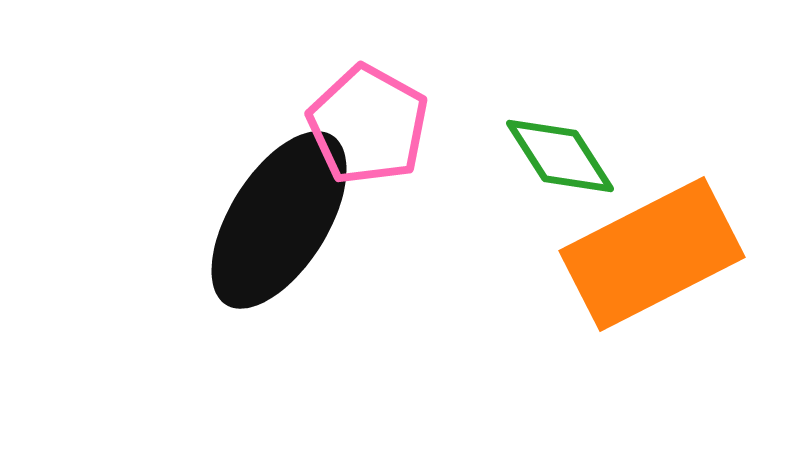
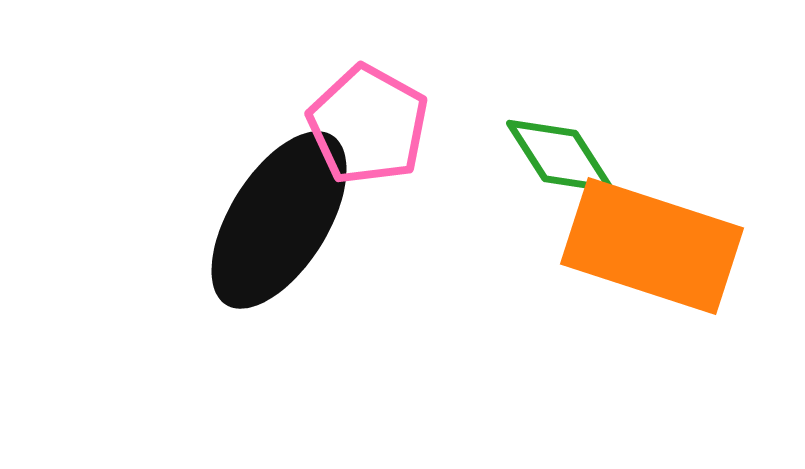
orange rectangle: moved 8 px up; rotated 45 degrees clockwise
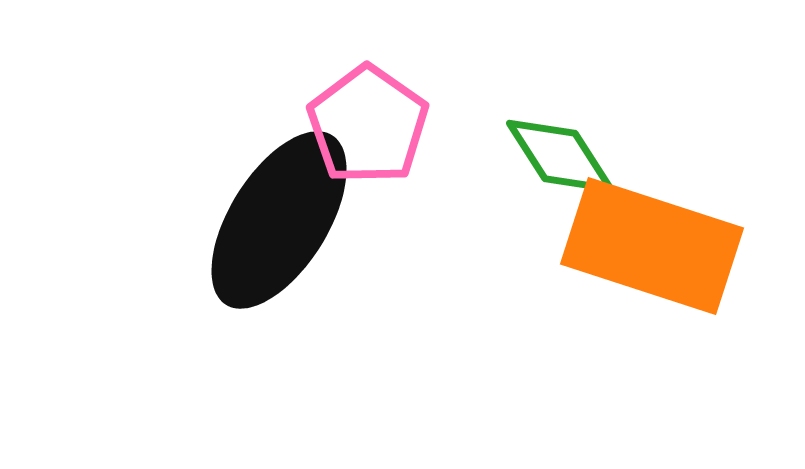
pink pentagon: rotated 6 degrees clockwise
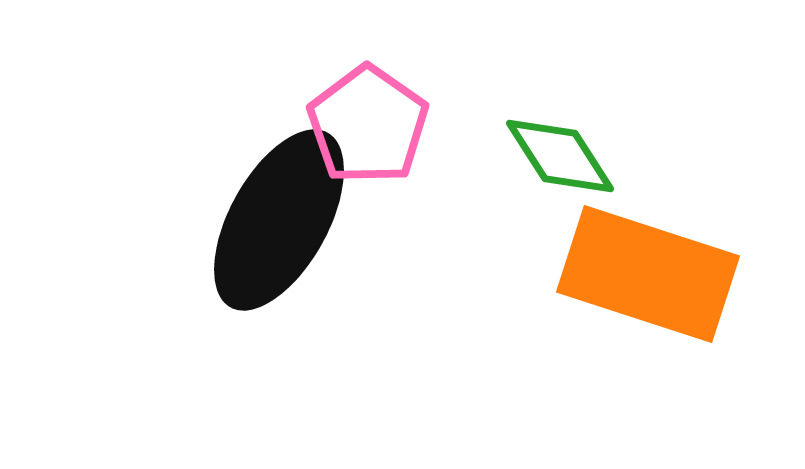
black ellipse: rotated 3 degrees counterclockwise
orange rectangle: moved 4 px left, 28 px down
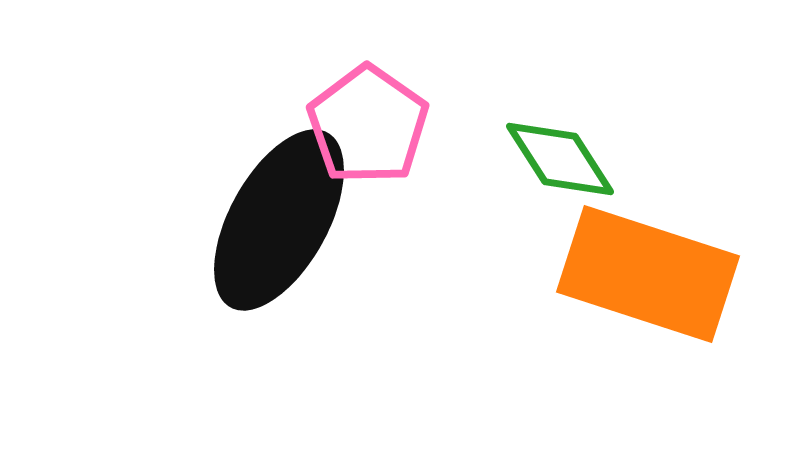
green diamond: moved 3 px down
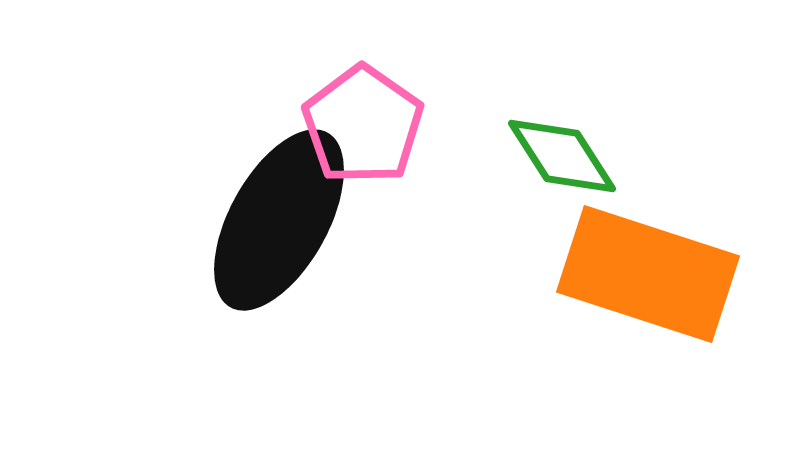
pink pentagon: moved 5 px left
green diamond: moved 2 px right, 3 px up
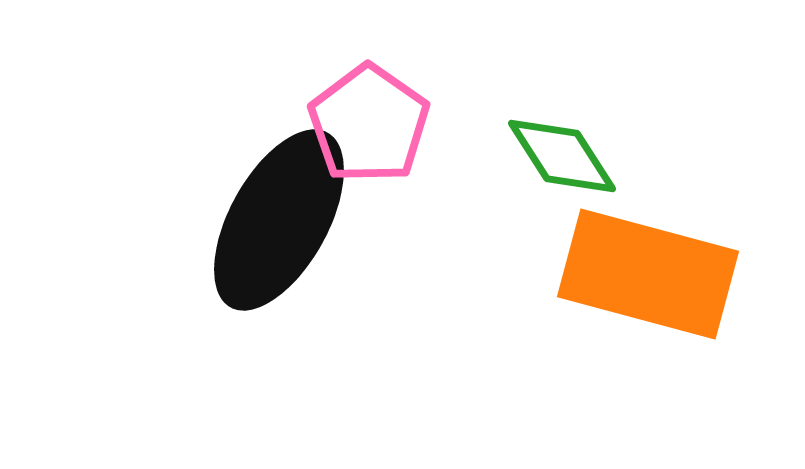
pink pentagon: moved 6 px right, 1 px up
orange rectangle: rotated 3 degrees counterclockwise
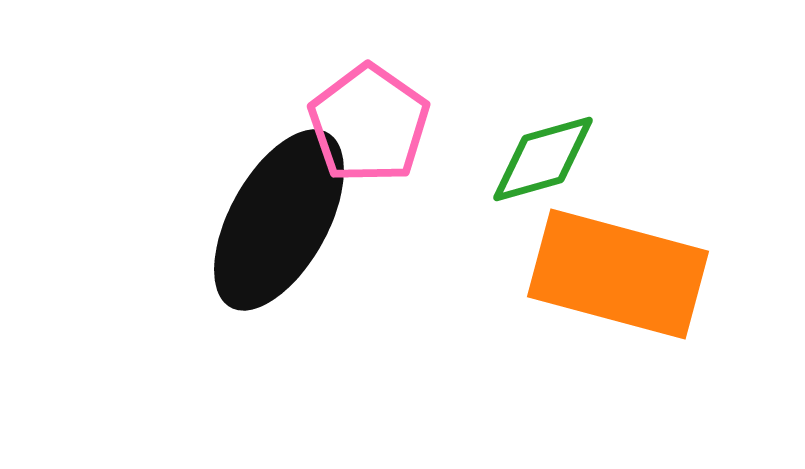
green diamond: moved 19 px left, 3 px down; rotated 73 degrees counterclockwise
orange rectangle: moved 30 px left
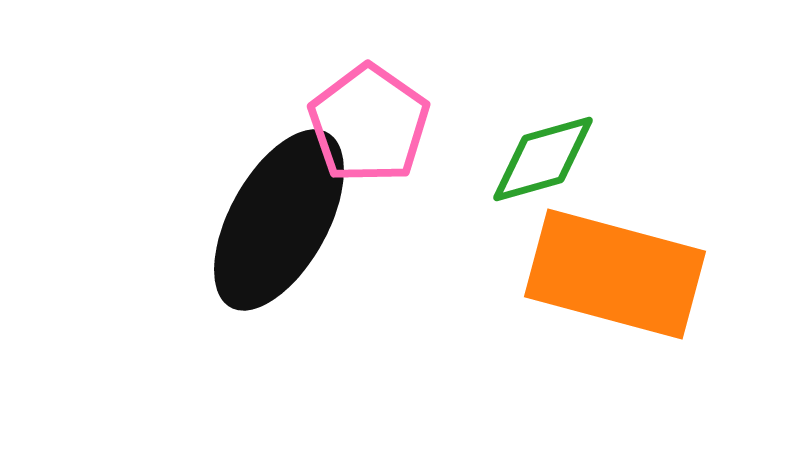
orange rectangle: moved 3 px left
